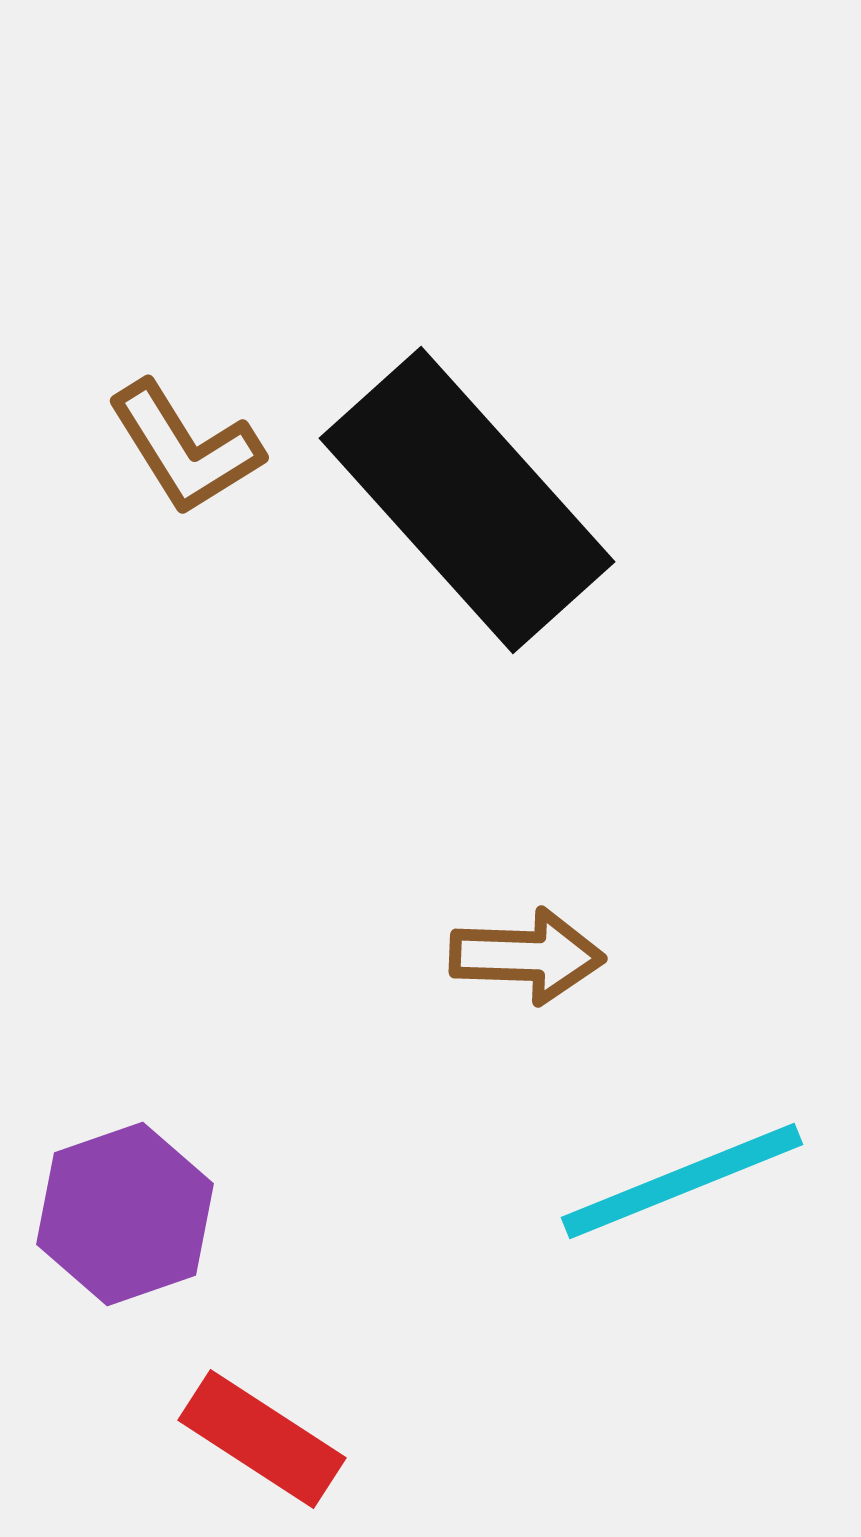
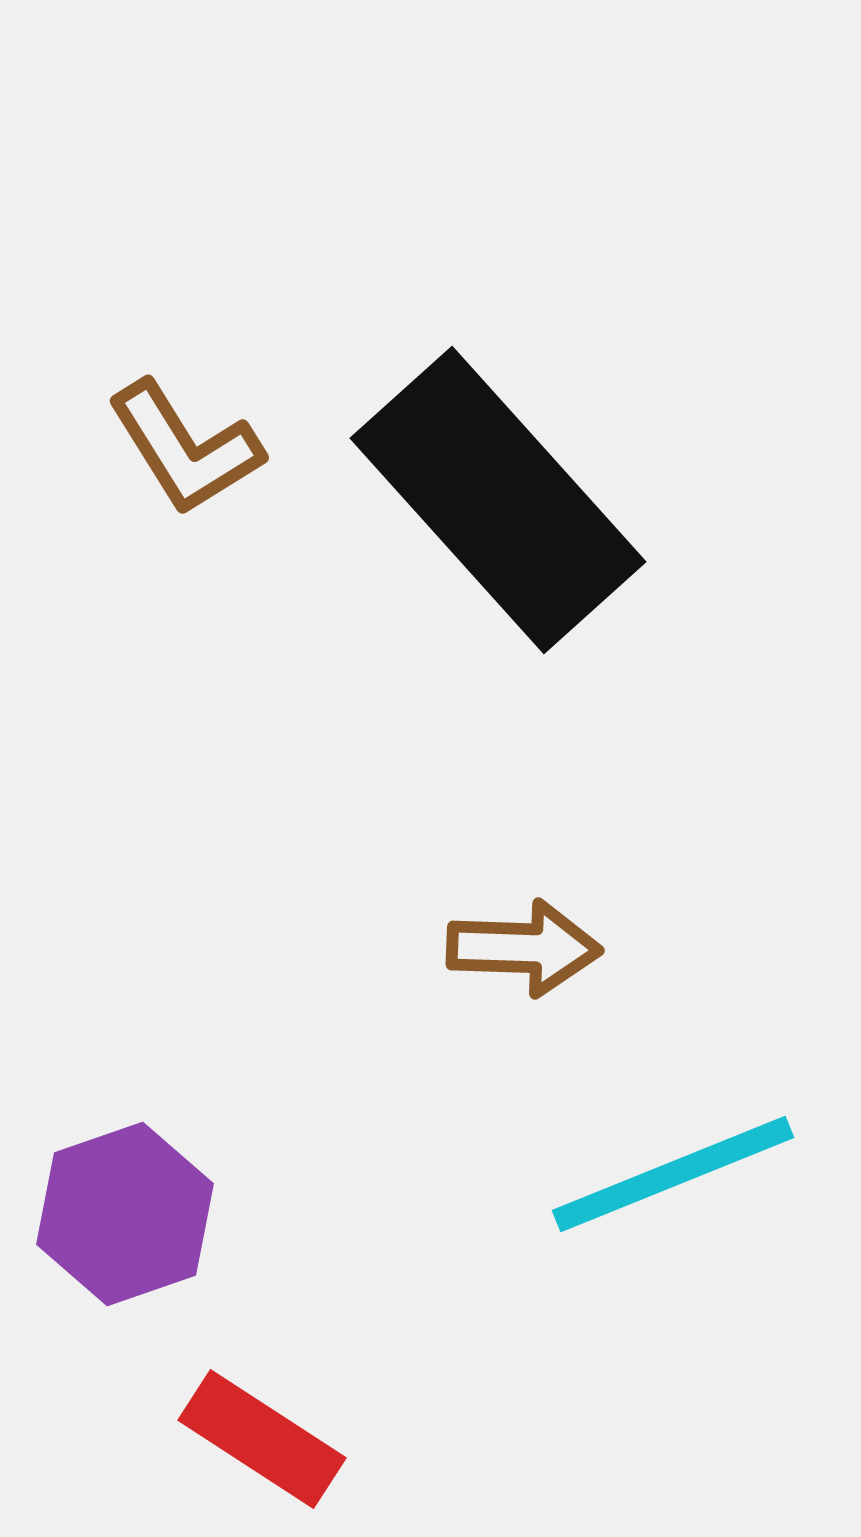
black rectangle: moved 31 px right
brown arrow: moved 3 px left, 8 px up
cyan line: moved 9 px left, 7 px up
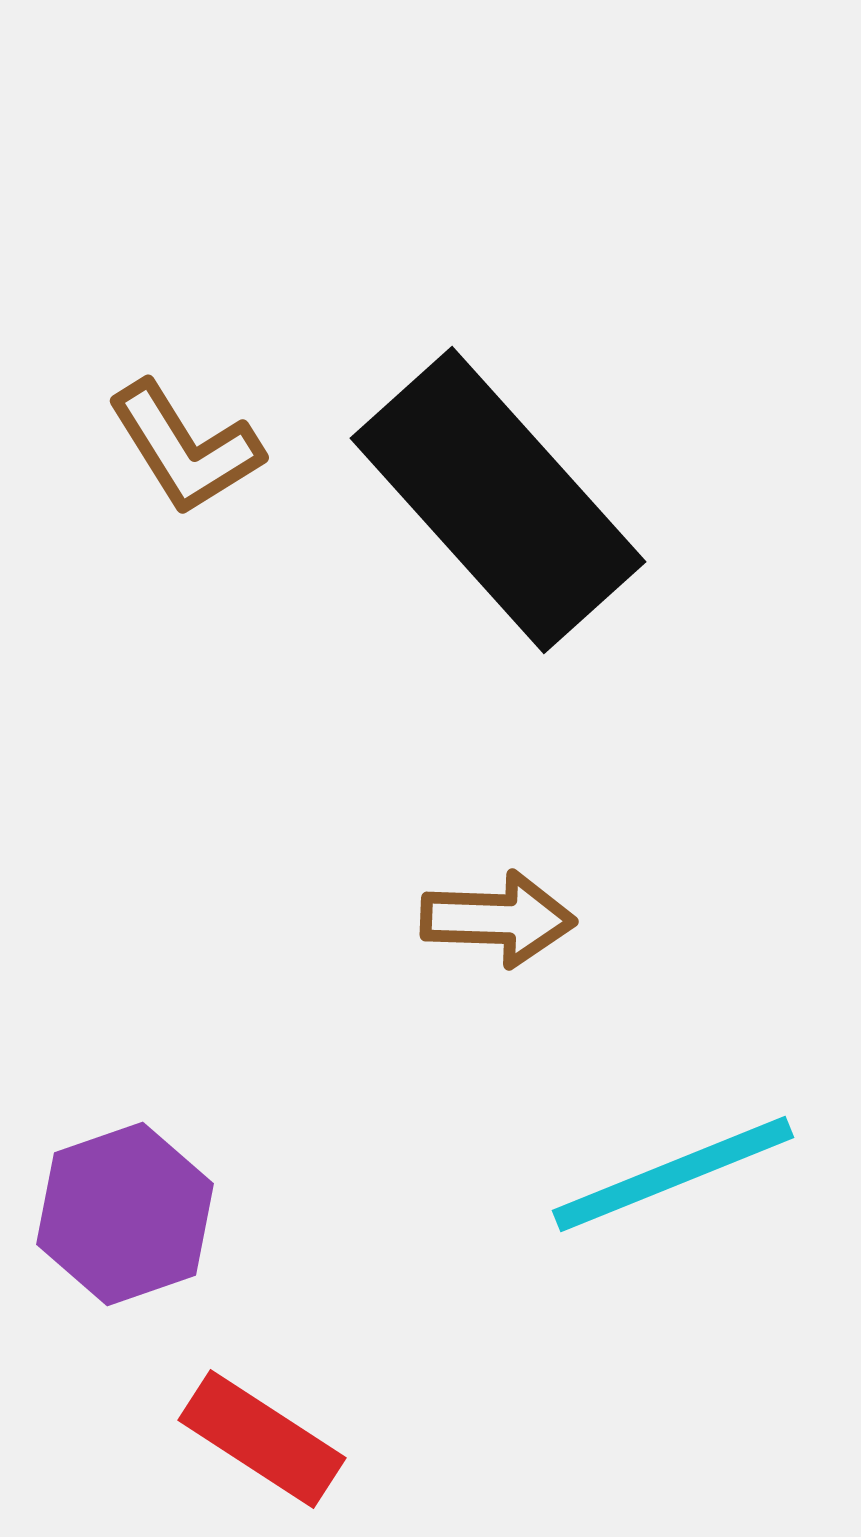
brown arrow: moved 26 px left, 29 px up
